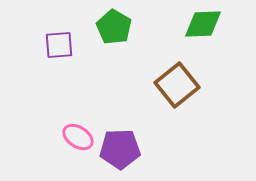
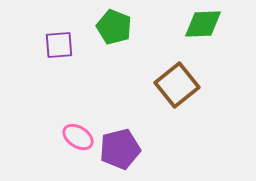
green pentagon: rotated 8 degrees counterclockwise
purple pentagon: rotated 12 degrees counterclockwise
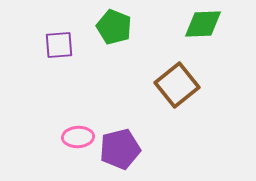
pink ellipse: rotated 36 degrees counterclockwise
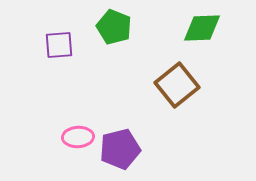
green diamond: moved 1 px left, 4 px down
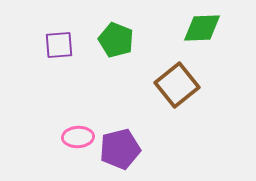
green pentagon: moved 2 px right, 13 px down
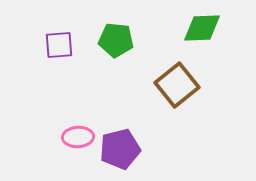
green pentagon: rotated 16 degrees counterclockwise
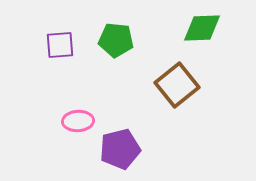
purple square: moved 1 px right
pink ellipse: moved 16 px up
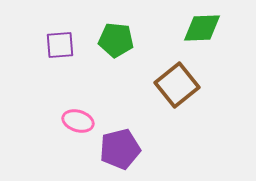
pink ellipse: rotated 20 degrees clockwise
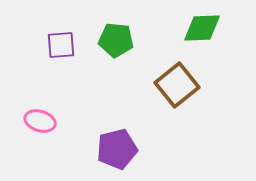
purple square: moved 1 px right
pink ellipse: moved 38 px left
purple pentagon: moved 3 px left
